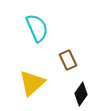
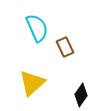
brown rectangle: moved 3 px left, 13 px up
black diamond: moved 1 px down
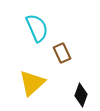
brown rectangle: moved 3 px left, 6 px down
black diamond: rotated 15 degrees counterclockwise
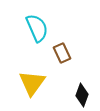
yellow triangle: rotated 12 degrees counterclockwise
black diamond: moved 1 px right
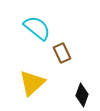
cyan semicircle: rotated 28 degrees counterclockwise
yellow triangle: rotated 12 degrees clockwise
